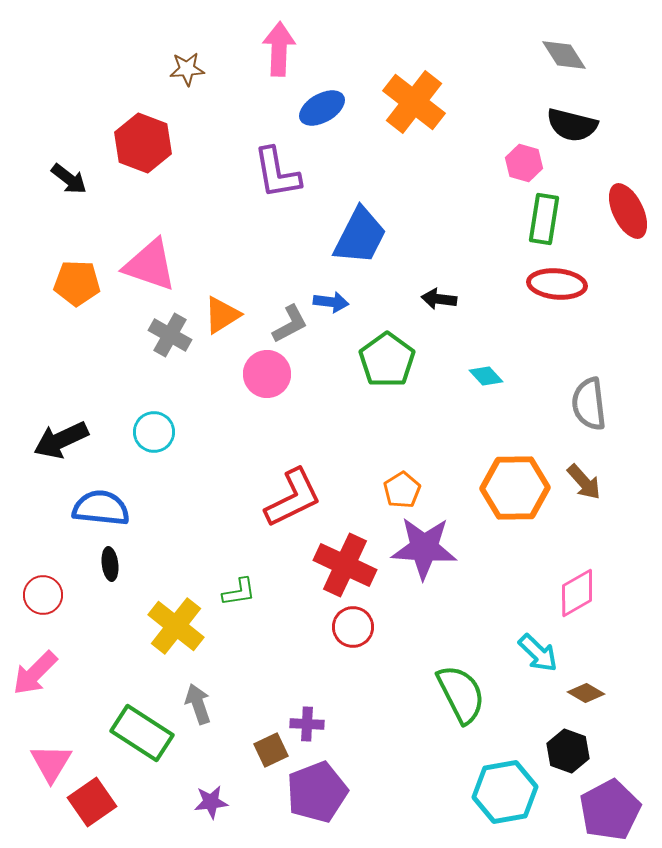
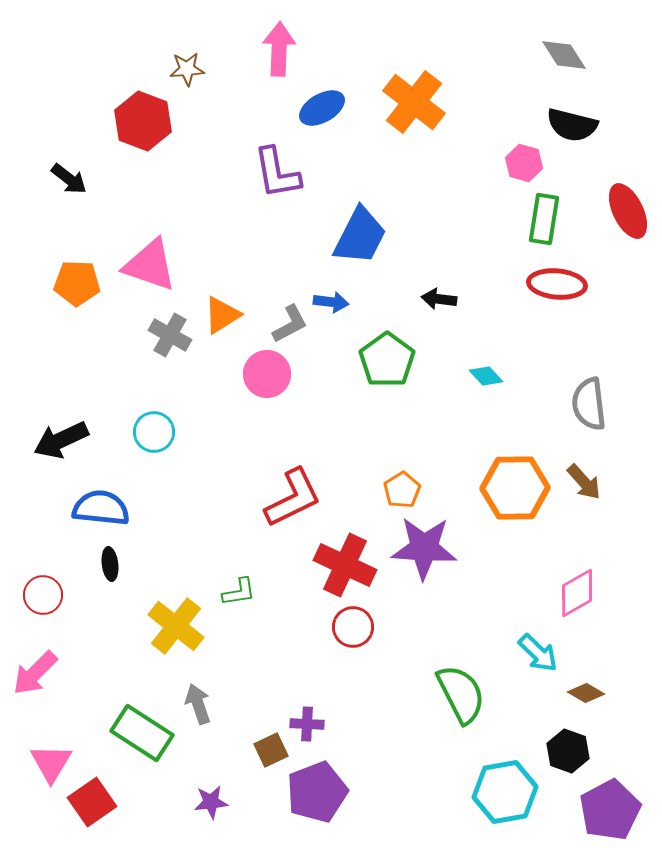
red hexagon at (143, 143): moved 22 px up
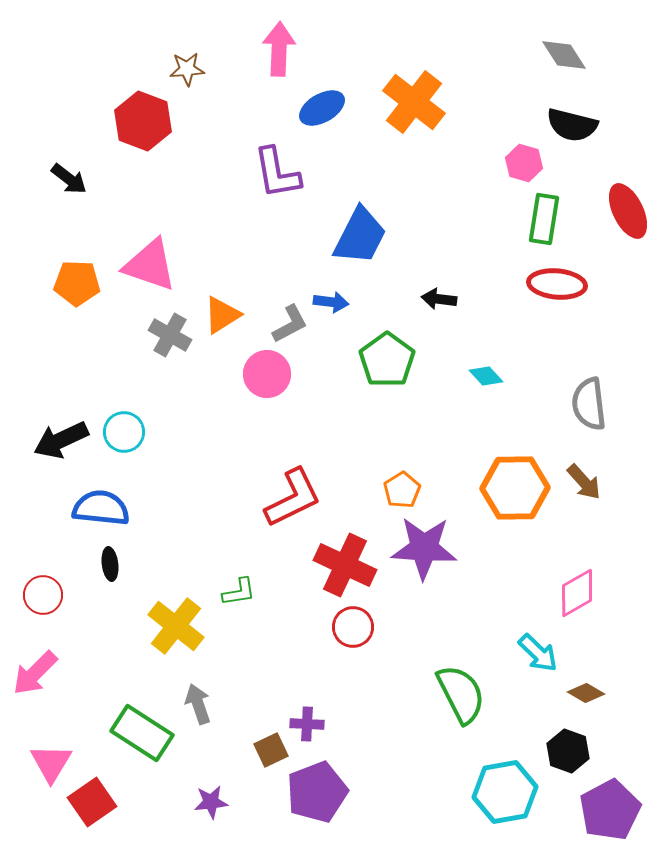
cyan circle at (154, 432): moved 30 px left
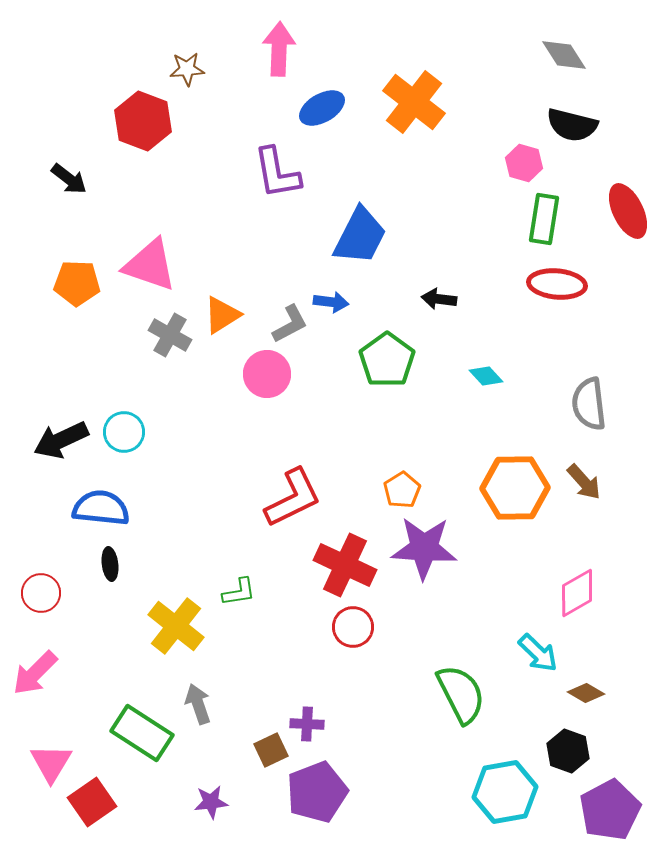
red circle at (43, 595): moved 2 px left, 2 px up
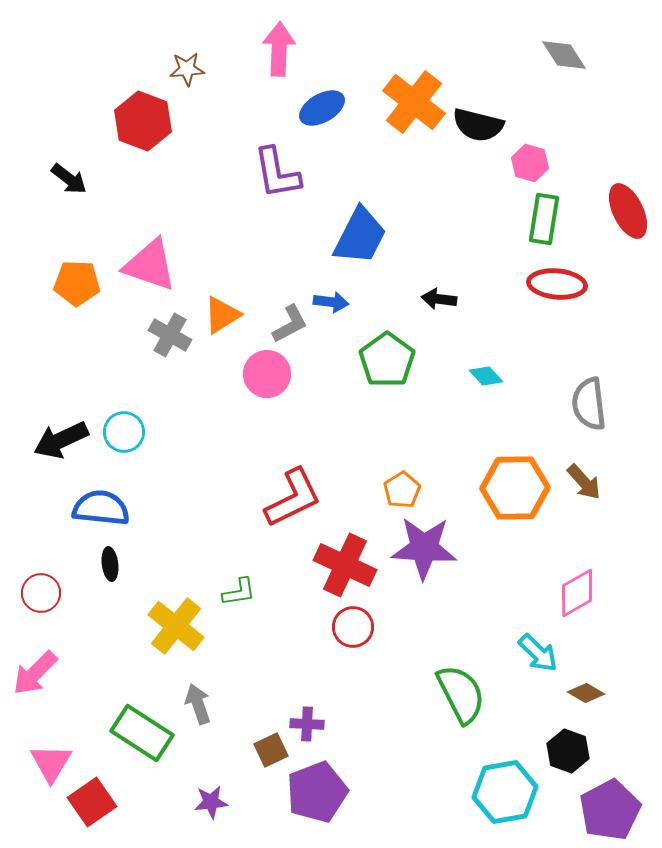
black semicircle at (572, 125): moved 94 px left
pink hexagon at (524, 163): moved 6 px right
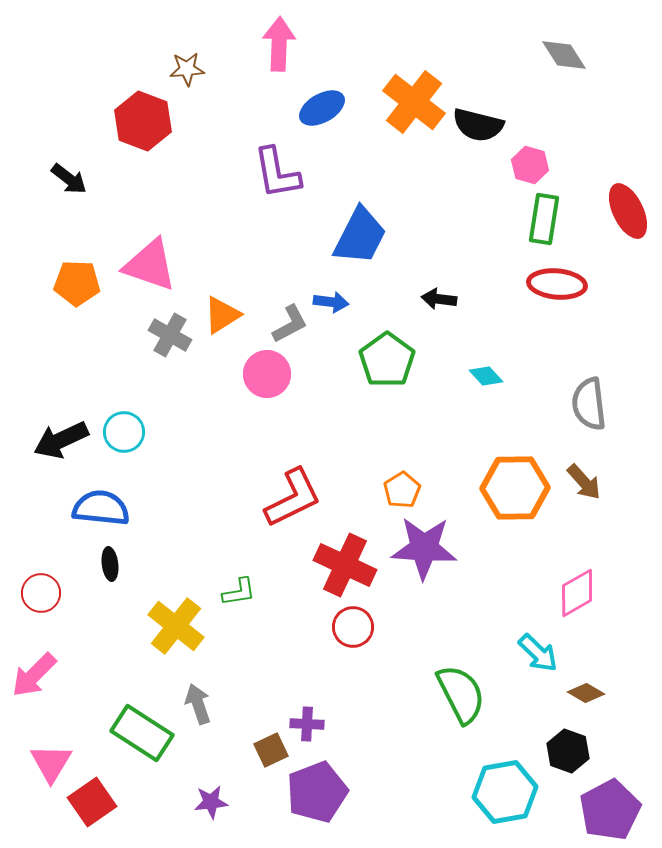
pink arrow at (279, 49): moved 5 px up
pink hexagon at (530, 163): moved 2 px down
pink arrow at (35, 673): moved 1 px left, 2 px down
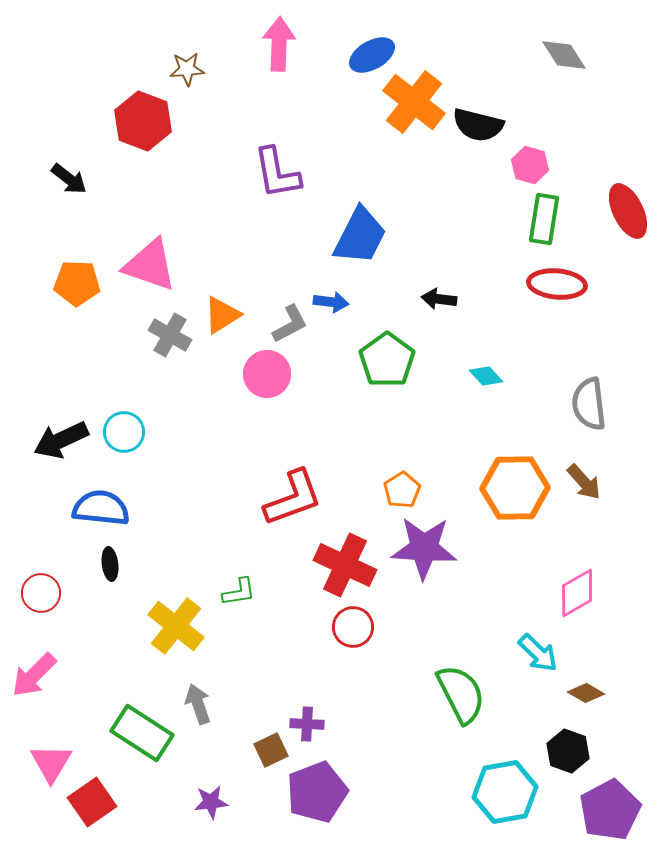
blue ellipse at (322, 108): moved 50 px right, 53 px up
red L-shape at (293, 498): rotated 6 degrees clockwise
